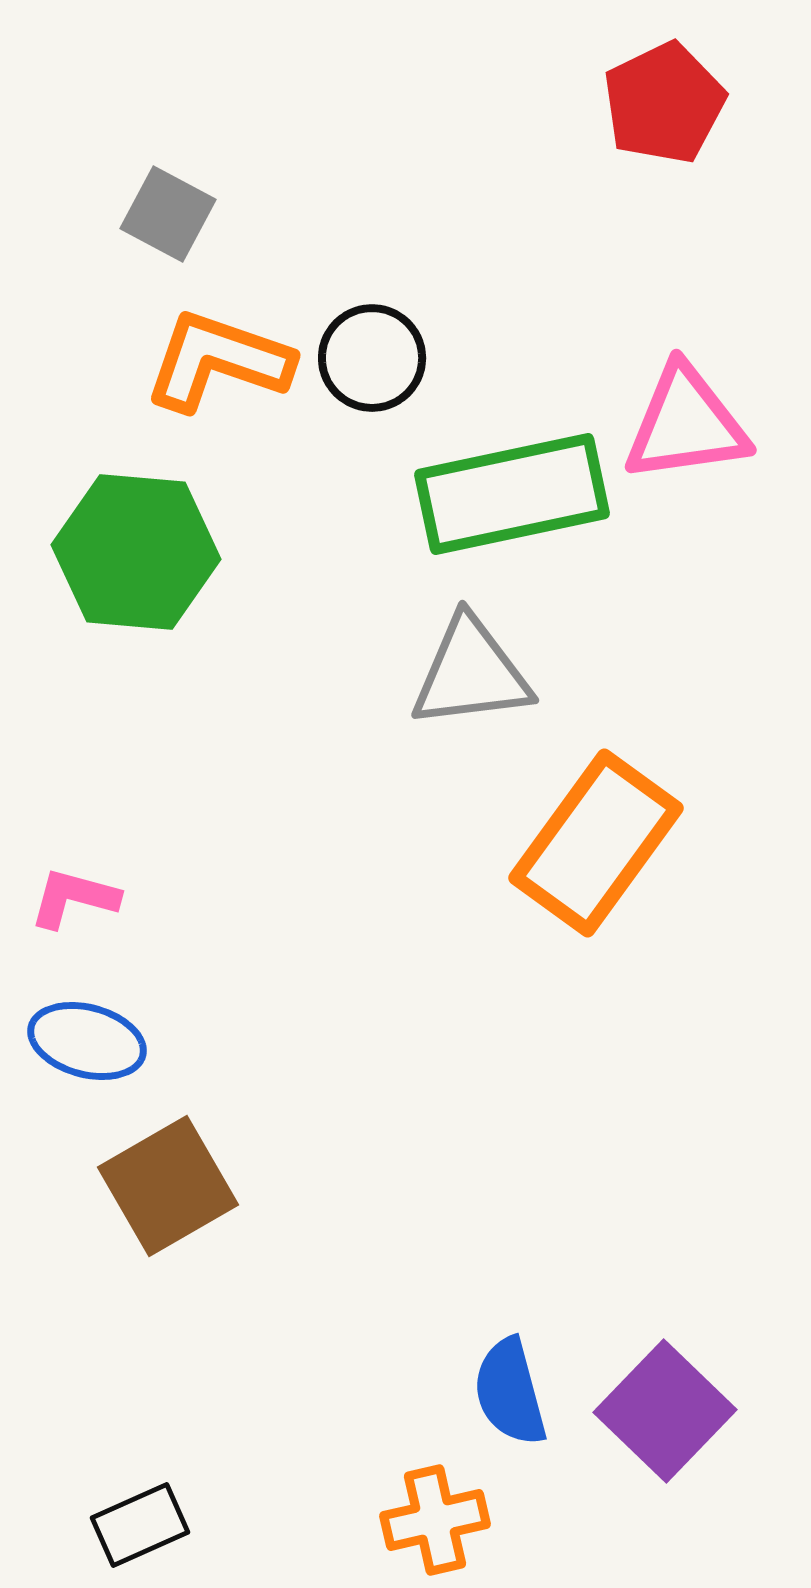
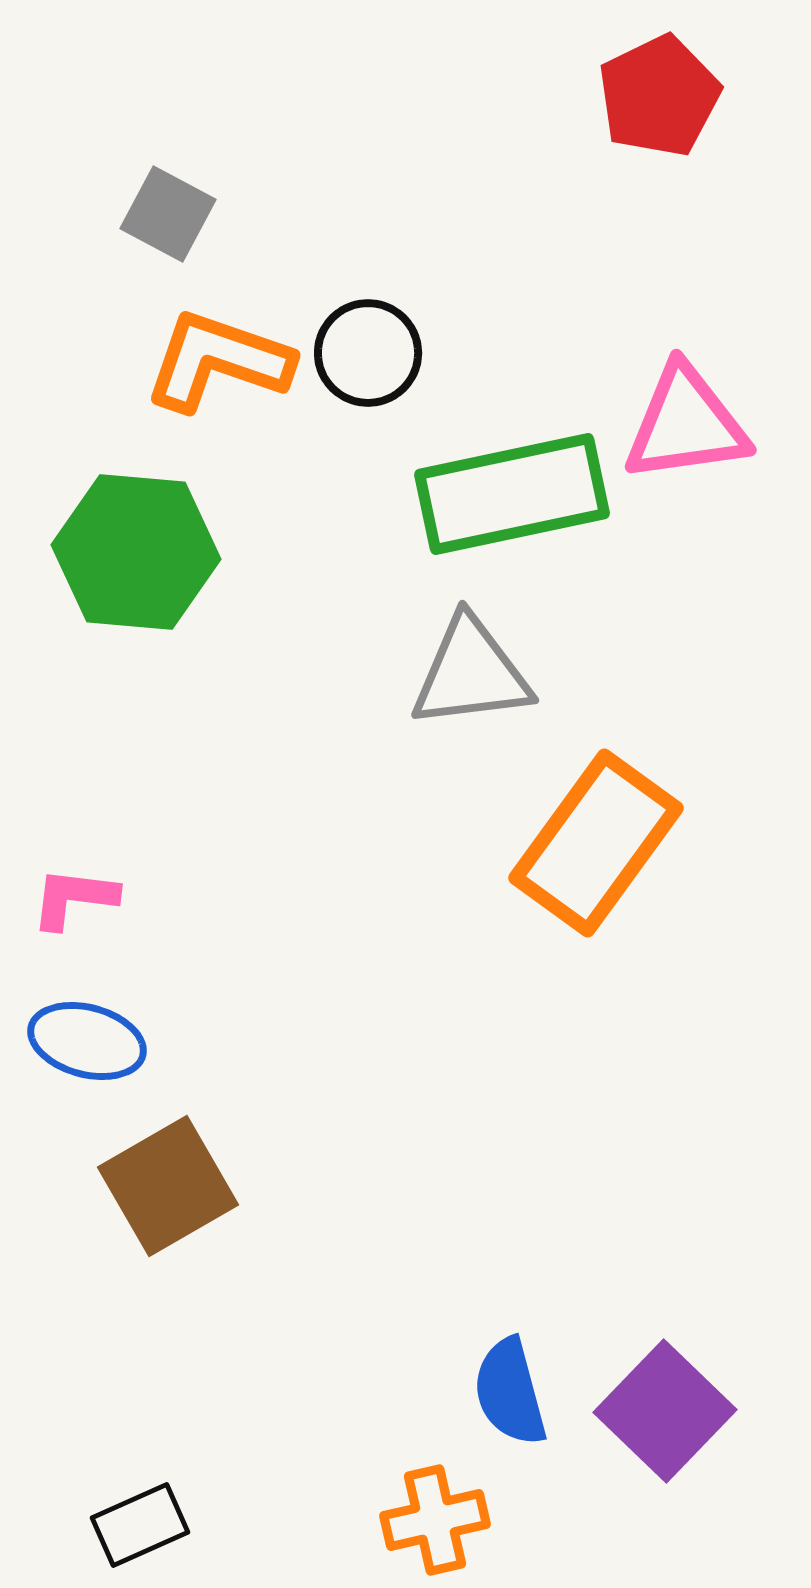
red pentagon: moved 5 px left, 7 px up
black circle: moved 4 px left, 5 px up
pink L-shape: rotated 8 degrees counterclockwise
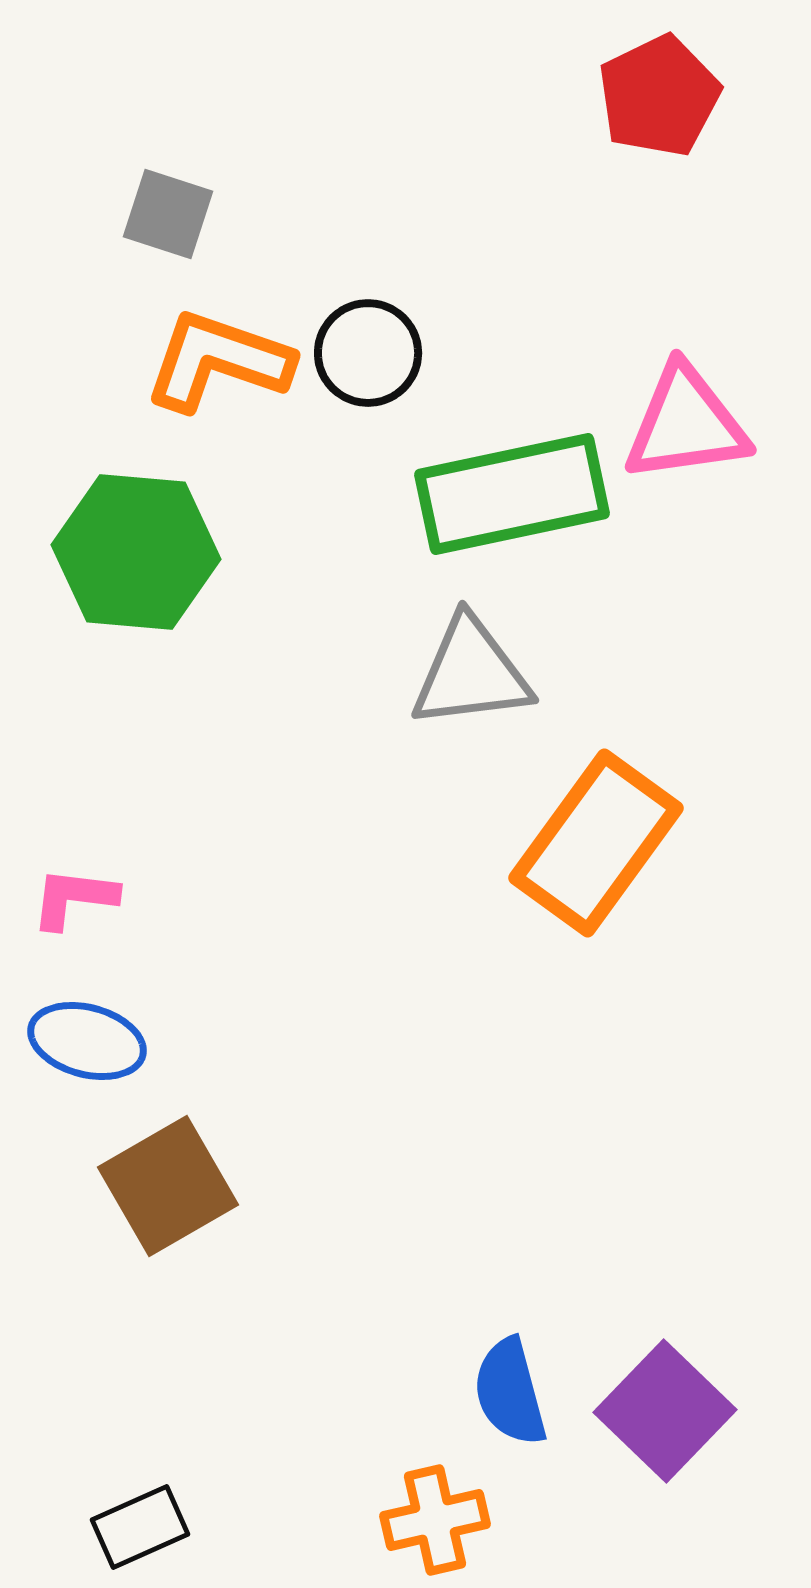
gray square: rotated 10 degrees counterclockwise
black rectangle: moved 2 px down
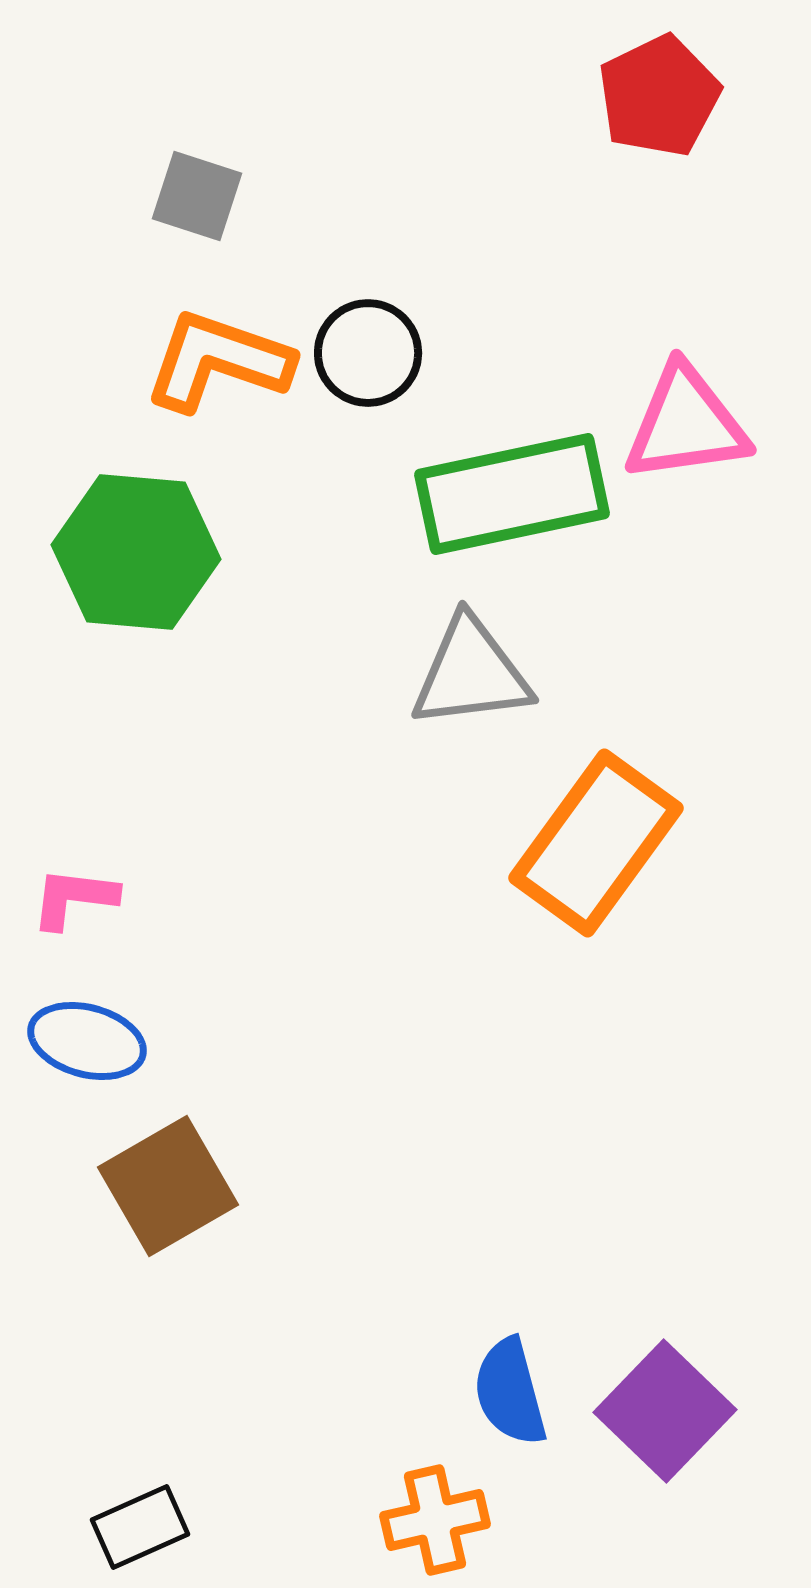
gray square: moved 29 px right, 18 px up
